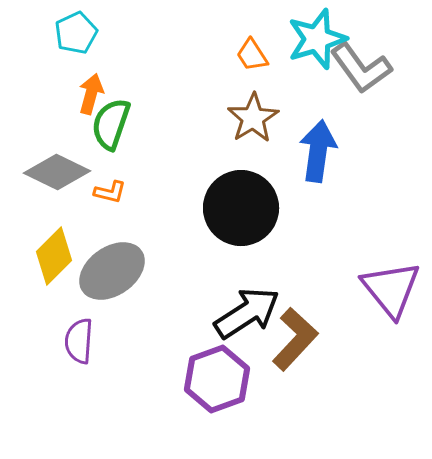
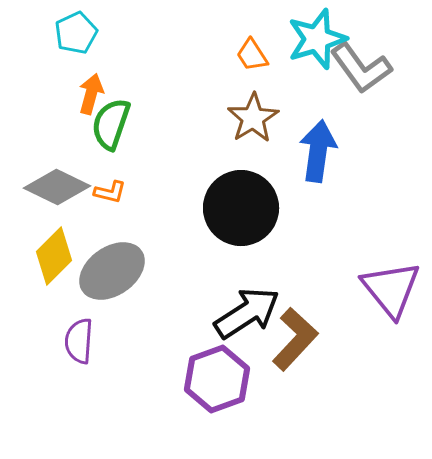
gray diamond: moved 15 px down
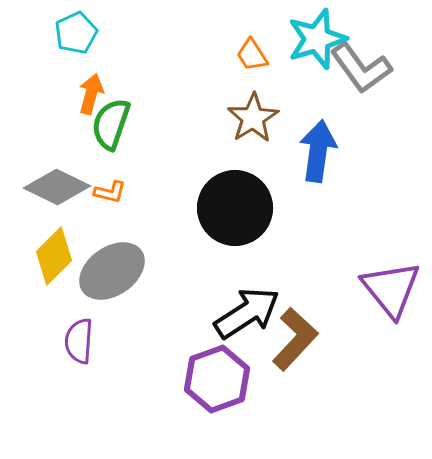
black circle: moved 6 px left
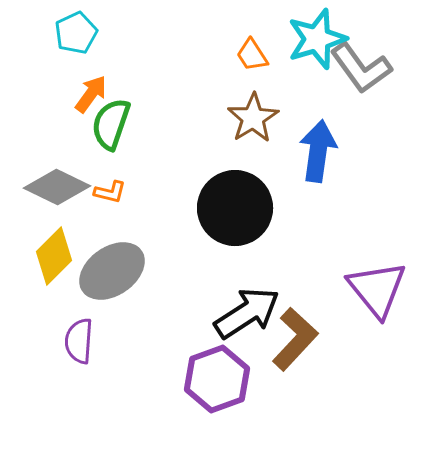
orange arrow: rotated 21 degrees clockwise
purple triangle: moved 14 px left
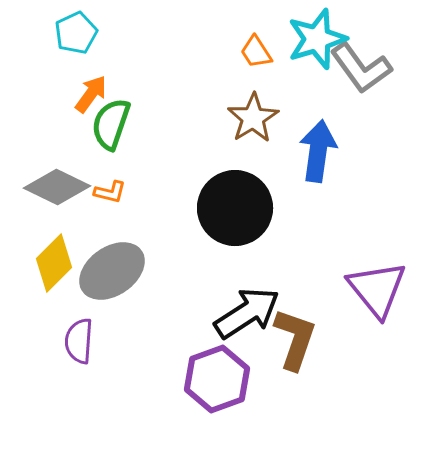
orange trapezoid: moved 4 px right, 3 px up
yellow diamond: moved 7 px down
brown L-shape: rotated 24 degrees counterclockwise
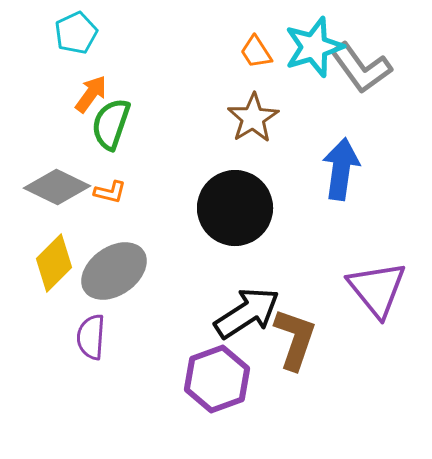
cyan star: moved 3 px left, 8 px down
blue arrow: moved 23 px right, 18 px down
gray ellipse: moved 2 px right
purple semicircle: moved 12 px right, 4 px up
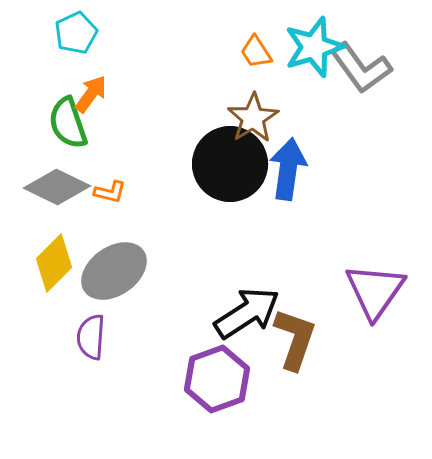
green semicircle: moved 43 px left, 1 px up; rotated 38 degrees counterclockwise
blue arrow: moved 53 px left
black circle: moved 5 px left, 44 px up
purple triangle: moved 2 px left, 2 px down; rotated 14 degrees clockwise
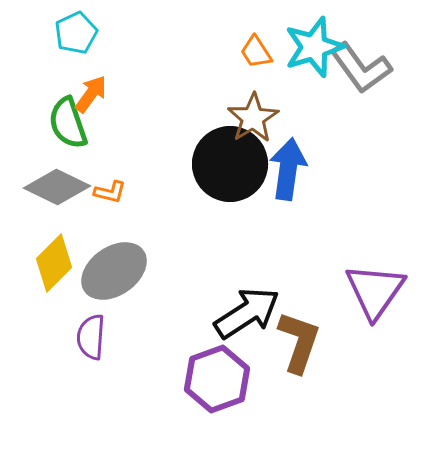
brown L-shape: moved 4 px right, 3 px down
